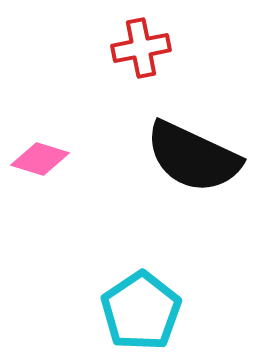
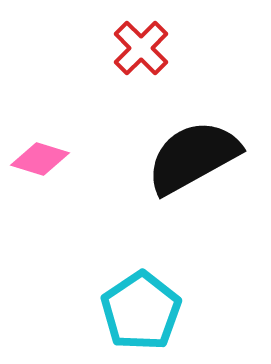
red cross: rotated 34 degrees counterclockwise
black semicircle: rotated 126 degrees clockwise
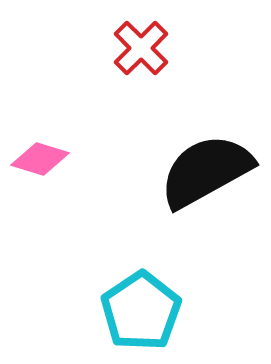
black semicircle: moved 13 px right, 14 px down
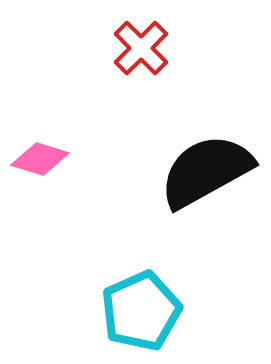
cyan pentagon: rotated 10 degrees clockwise
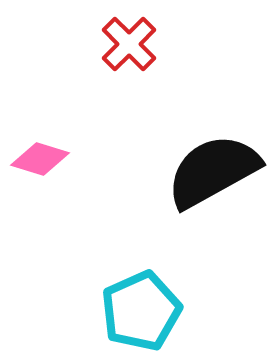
red cross: moved 12 px left, 4 px up
black semicircle: moved 7 px right
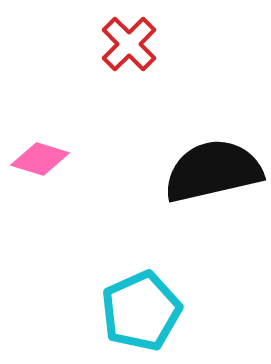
black semicircle: rotated 16 degrees clockwise
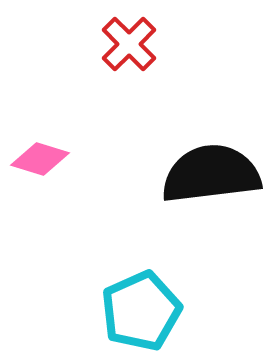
black semicircle: moved 2 px left, 3 px down; rotated 6 degrees clockwise
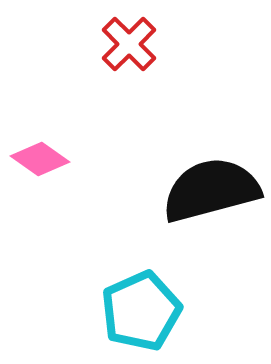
pink diamond: rotated 18 degrees clockwise
black semicircle: moved 16 px down; rotated 8 degrees counterclockwise
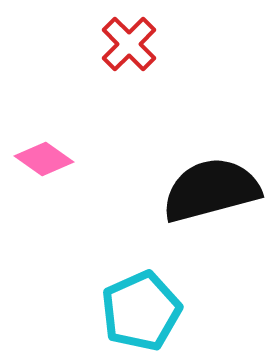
pink diamond: moved 4 px right
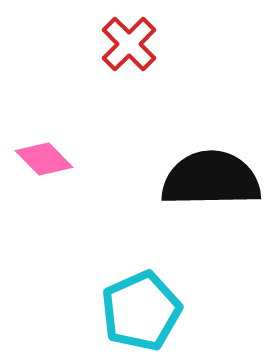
pink diamond: rotated 10 degrees clockwise
black semicircle: moved 11 px up; rotated 14 degrees clockwise
